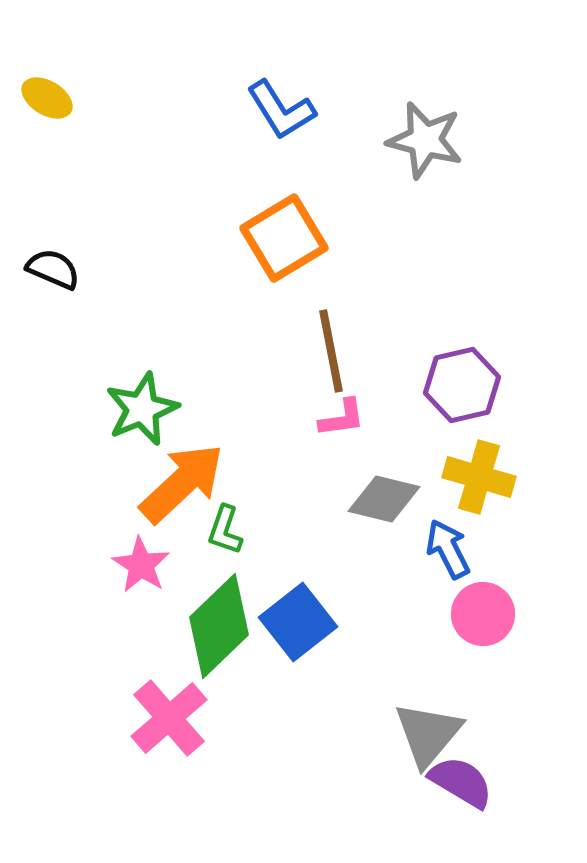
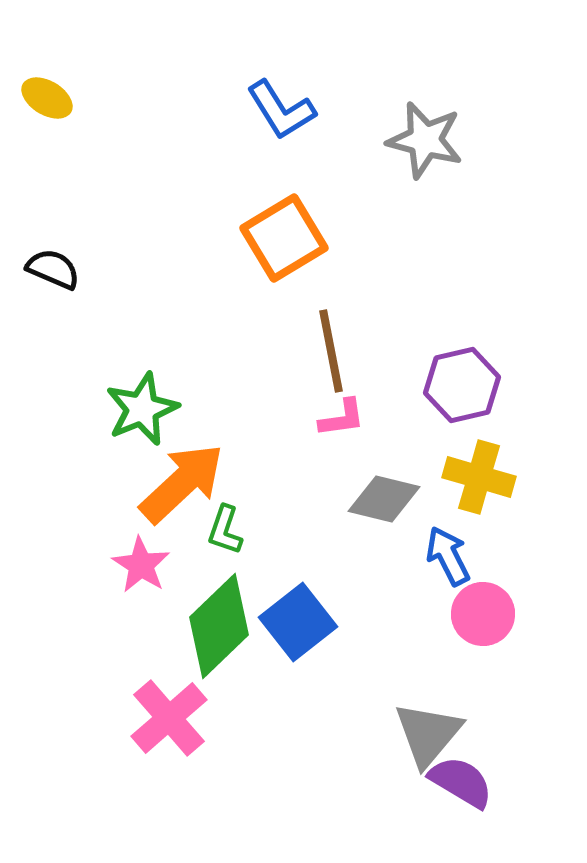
blue arrow: moved 7 px down
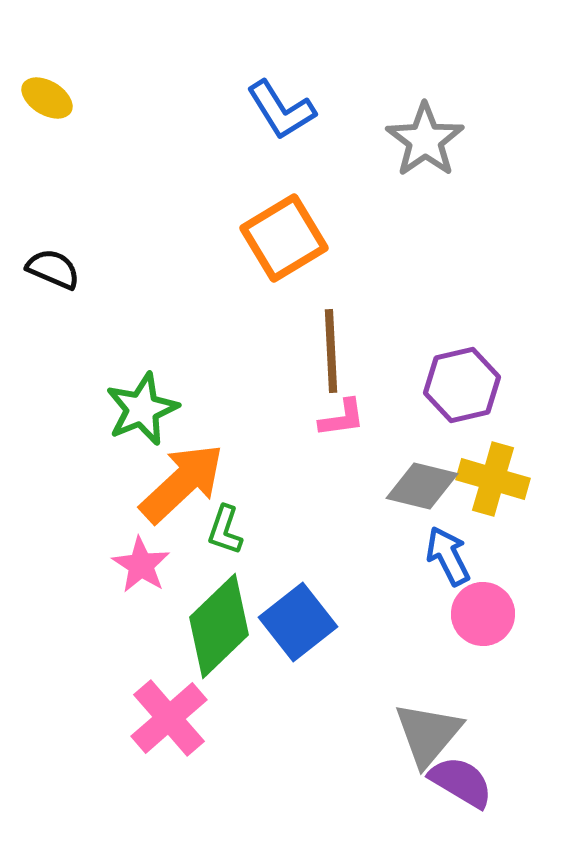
gray star: rotated 22 degrees clockwise
brown line: rotated 8 degrees clockwise
yellow cross: moved 14 px right, 2 px down
gray diamond: moved 38 px right, 13 px up
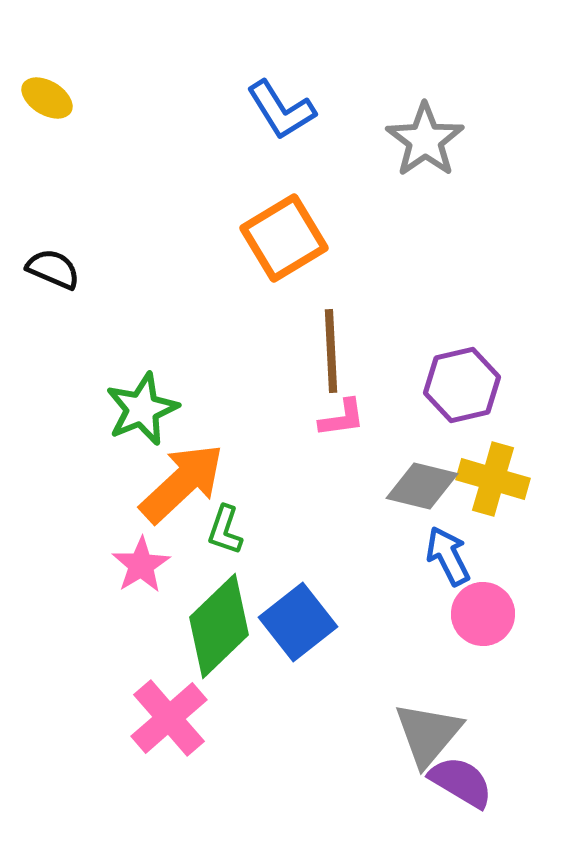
pink star: rotated 8 degrees clockwise
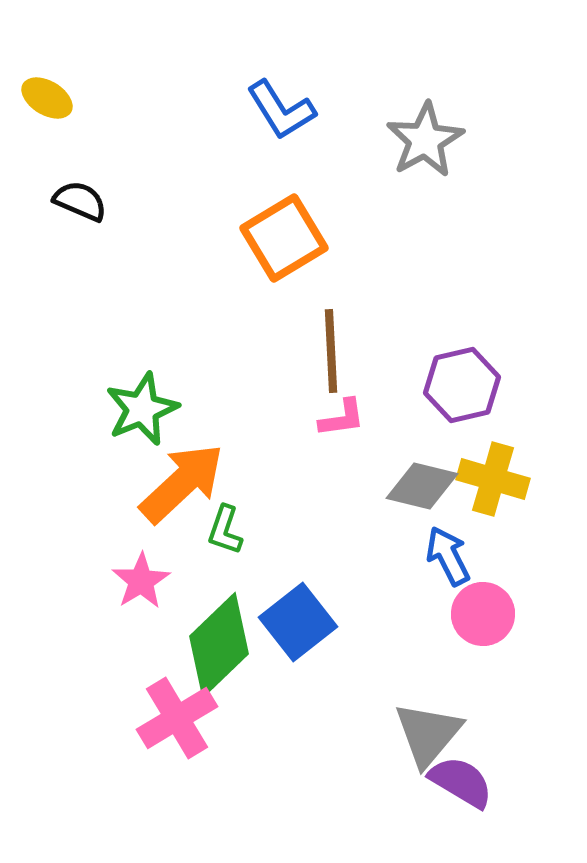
gray star: rotated 6 degrees clockwise
black semicircle: moved 27 px right, 68 px up
pink star: moved 16 px down
green diamond: moved 19 px down
pink cross: moved 8 px right; rotated 10 degrees clockwise
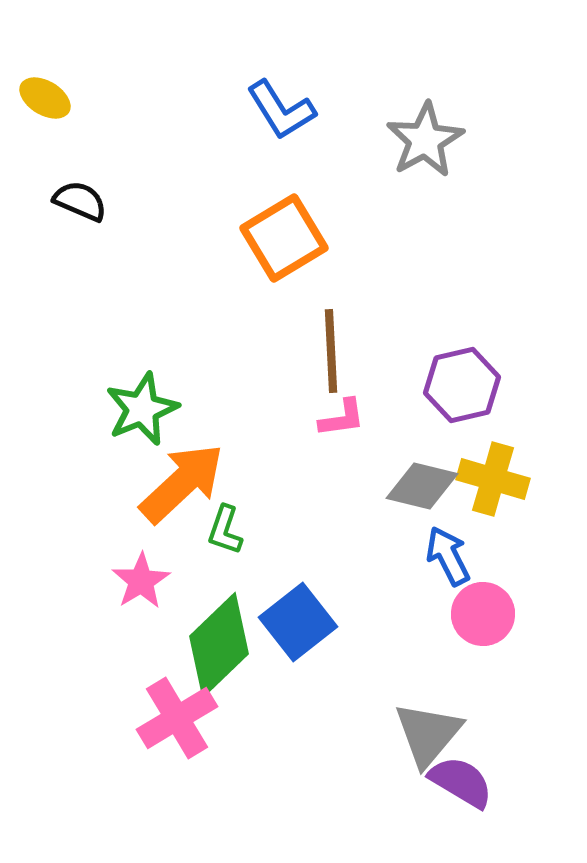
yellow ellipse: moved 2 px left
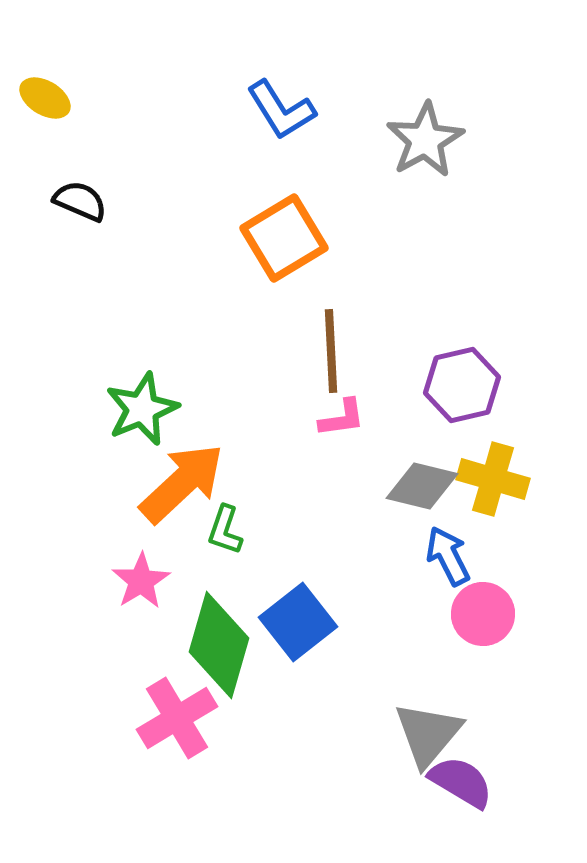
green diamond: rotated 30 degrees counterclockwise
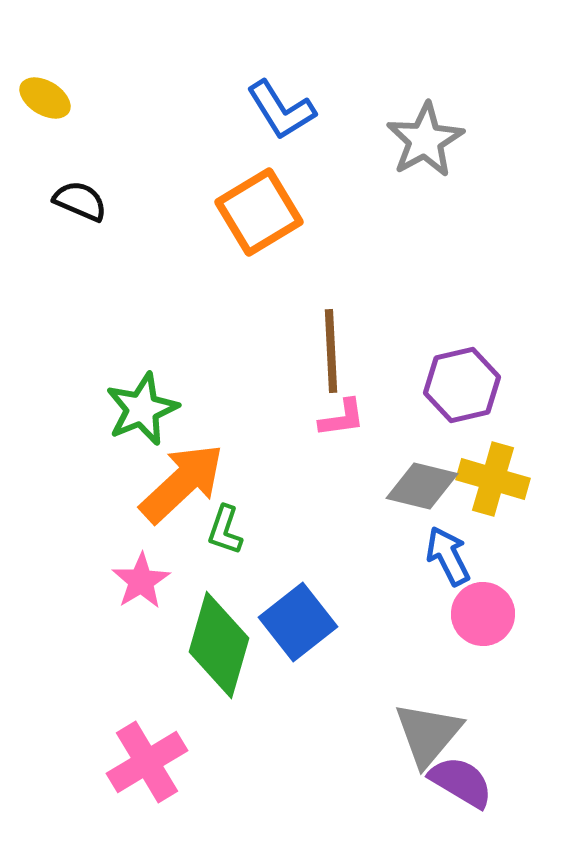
orange square: moved 25 px left, 26 px up
pink cross: moved 30 px left, 44 px down
